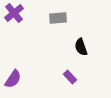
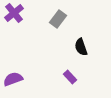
gray rectangle: moved 1 px down; rotated 48 degrees counterclockwise
purple semicircle: rotated 144 degrees counterclockwise
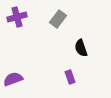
purple cross: moved 3 px right, 4 px down; rotated 24 degrees clockwise
black semicircle: moved 1 px down
purple rectangle: rotated 24 degrees clockwise
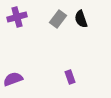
black semicircle: moved 29 px up
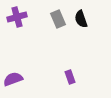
gray rectangle: rotated 60 degrees counterclockwise
